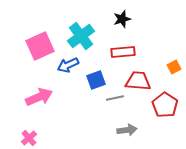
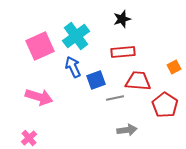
cyan cross: moved 5 px left
blue arrow: moved 5 px right, 2 px down; rotated 90 degrees clockwise
pink arrow: rotated 40 degrees clockwise
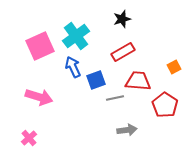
red rectangle: rotated 25 degrees counterclockwise
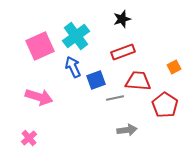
red rectangle: rotated 10 degrees clockwise
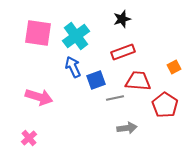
pink square: moved 2 px left, 13 px up; rotated 32 degrees clockwise
gray arrow: moved 2 px up
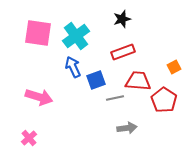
red pentagon: moved 1 px left, 5 px up
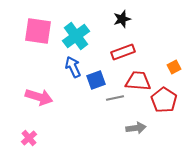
pink square: moved 2 px up
gray arrow: moved 9 px right
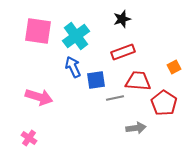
blue square: rotated 12 degrees clockwise
red pentagon: moved 3 px down
pink cross: rotated 14 degrees counterclockwise
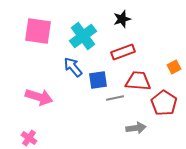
cyan cross: moved 7 px right
blue arrow: rotated 15 degrees counterclockwise
blue square: moved 2 px right
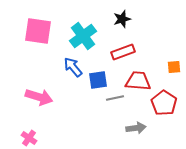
orange square: rotated 24 degrees clockwise
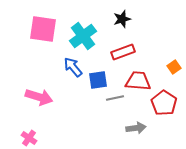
pink square: moved 5 px right, 2 px up
orange square: rotated 32 degrees counterclockwise
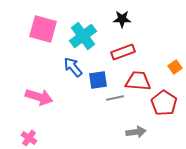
black star: rotated 18 degrees clockwise
pink square: rotated 8 degrees clockwise
orange square: moved 1 px right
gray arrow: moved 4 px down
